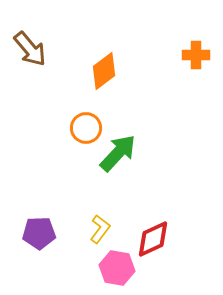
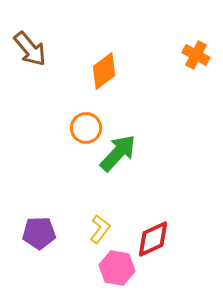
orange cross: rotated 28 degrees clockwise
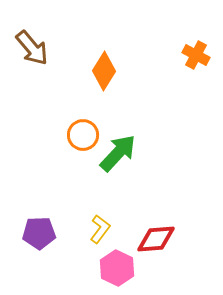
brown arrow: moved 2 px right, 1 px up
orange diamond: rotated 21 degrees counterclockwise
orange circle: moved 3 px left, 7 px down
red diamond: moved 3 px right; rotated 21 degrees clockwise
pink hexagon: rotated 16 degrees clockwise
